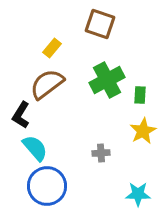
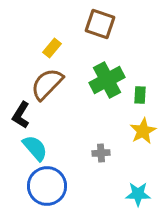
brown semicircle: rotated 9 degrees counterclockwise
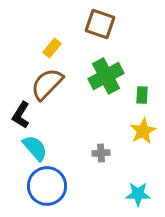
green cross: moved 1 px left, 4 px up
green rectangle: moved 2 px right
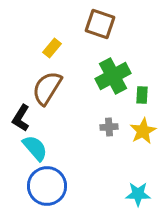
green cross: moved 7 px right
brown semicircle: moved 4 px down; rotated 12 degrees counterclockwise
black L-shape: moved 3 px down
gray cross: moved 8 px right, 26 px up
